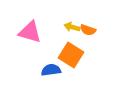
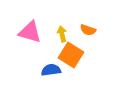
yellow arrow: moved 10 px left, 7 px down; rotated 63 degrees clockwise
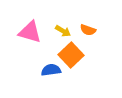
yellow arrow: moved 1 px right, 3 px up; rotated 133 degrees clockwise
orange square: rotated 15 degrees clockwise
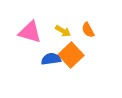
orange semicircle: rotated 42 degrees clockwise
blue semicircle: moved 11 px up
